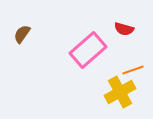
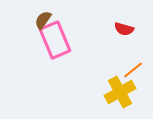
brown semicircle: moved 21 px right, 14 px up
pink rectangle: moved 33 px left, 10 px up; rotated 72 degrees counterclockwise
orange line: rotated 20 degrees counterclockwise
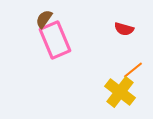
brown semicircle: moved 1 px right, 1 px up
yellow cross: rotated 24 degrees counterclockwise
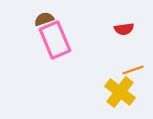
brown semicircle: rotated 36 degrees clockwise
red semicircle: rotated 24 degrees counterclockwise
orange line: rotated 20 degrees clockwise
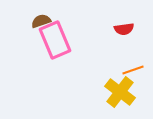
brown semicircle: moved 3 px left, 2 px down
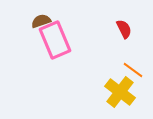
red semicircle: rotated 108 degrees counterclockwise
orange line: rotated 55 degrees clockwise
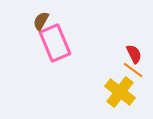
brown semicircle: rotated 42 degrees counterclockwise
red semicircle: moved 10 px right, 25 px down
pink rectangle: moved 3 px down
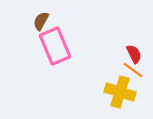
pink rectangle: moved 3 px down
yellow cross: rotated 20 degrees counterclockwise
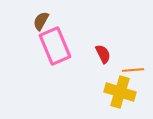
red semicircle: moved 31 px left
orange line: rotated 40 degrees counterclockwise
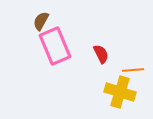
red semicircle: moved 2 px left
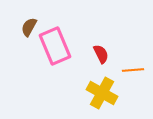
brown semicircle: moved 12 px left, 6 px down
yellow cross: moved 18 px left, 1 px down; rotated 12 degrees clockwise
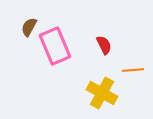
red semicircle: moved 3 px right, 9 px up
